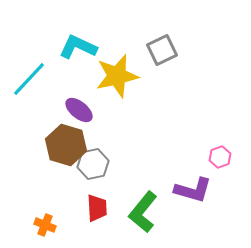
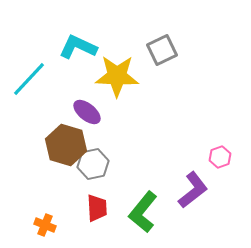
yellow star: rotated 15 degrees clockwise
purple ellipse: moved 8 px right, 2 px down
purple L-shape: rotated 54 degrees counterclockwise
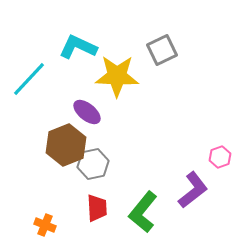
brown hexagon: rotated 21 degrees clockwise
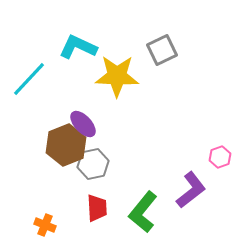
purple ellipse: moved 4 px left, 12 px down; rotated 8 degrees clockwise
purple L-shape: moved 2 px left
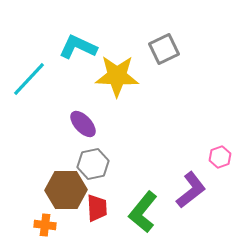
gray square: moved 2 px right, 1 px up
brown hexagon: moved 45 px down; rotated 21 degrees clockwise
orange cross: rotated 15 degrees counterclockwise
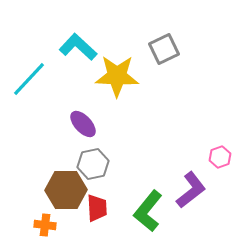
cyan L-shape: rotated 18 degrees clockwise
green L-shape: moved 5 px right, 1 px up
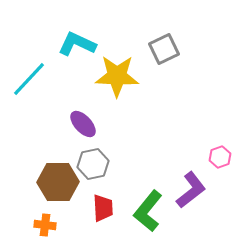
cyan L-shape: moved 1 px left, 3 px up; rotated 18 degrees counterclockwise
brown hexagon: moved 8 px left, 8 px up
red trapezoid: moved 6 px right
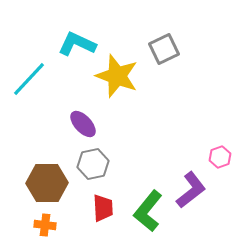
yellow star: rotated 18 degrees clockwise
brown hexagon: moved 11 px left, 1 px down
